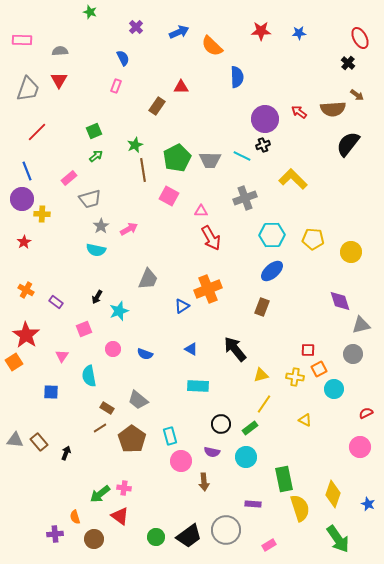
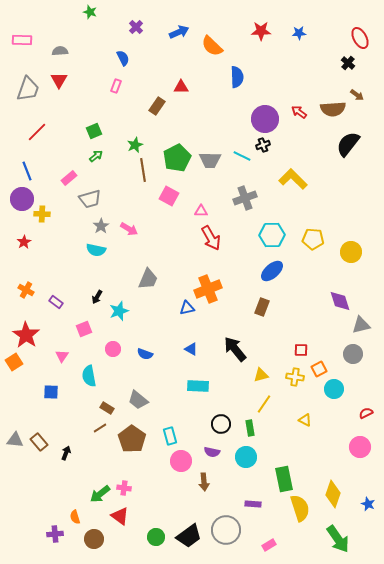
pink arrow at (129, 229): rotated 60 degrees clockwise
blue triangle at (182, 306): moved 5 px right, 2 px down; rotated 21 degrees clockwise
red square at (308, 350): moved 7 px left
green rectangle at (250, 428): rotated 63 degrees counterclockwise
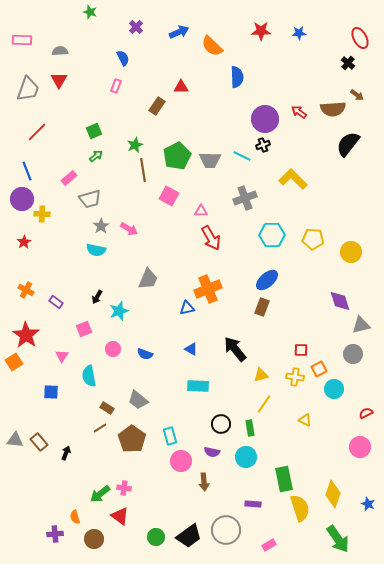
green pentagon at (177, 158): moved 2 px up
blue ellipse at (272, 271): moved 5 px left, 9 px down
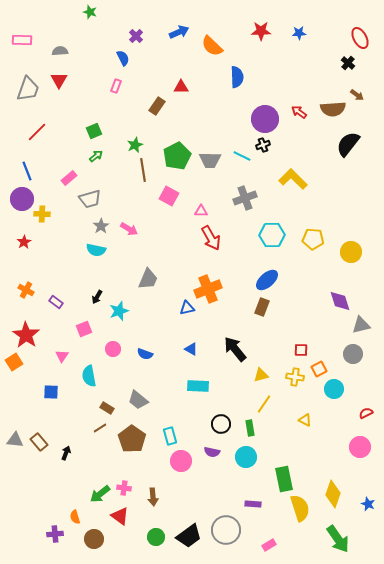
purple cross at (136, 27): moved 9 px down
brown arrow at (204, 482): moved 51 px left, 15 px down
